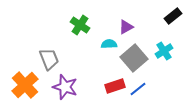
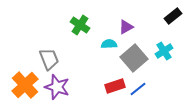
purple star: moved 8 px left
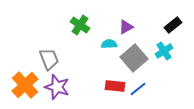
black rectangle: moved 9 px down
red rectangle: rotated 24 degrees clockwise
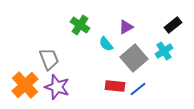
cyan semicircle: moved 3 px left; rotated 126 degrees counterclockwise
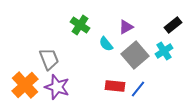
gray square: moved 1 px right, 3 px up
blue line: rotated 12 degrees counterclockwise
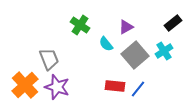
black rectangle: moved 2 px up
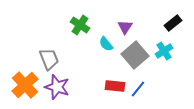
purple triangle: moved 1 px left; rotated 28 degrees counterclockwise
